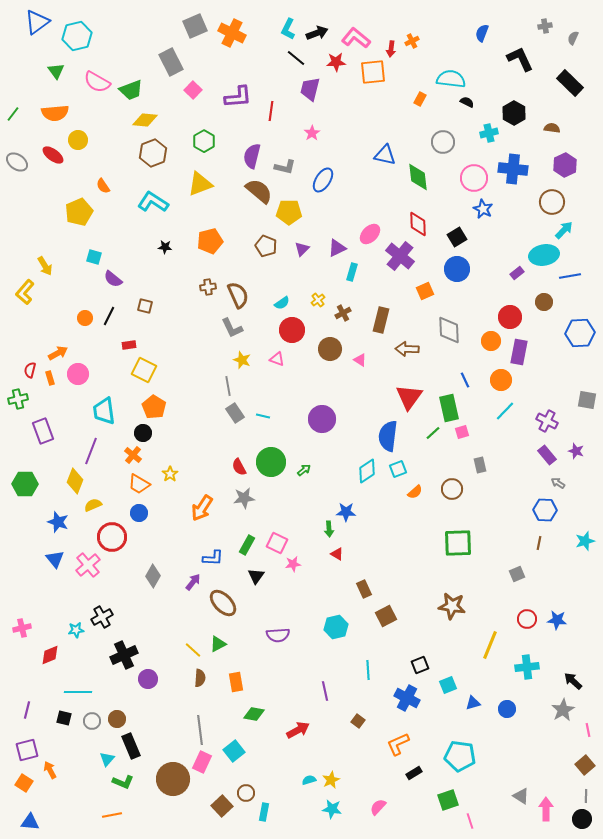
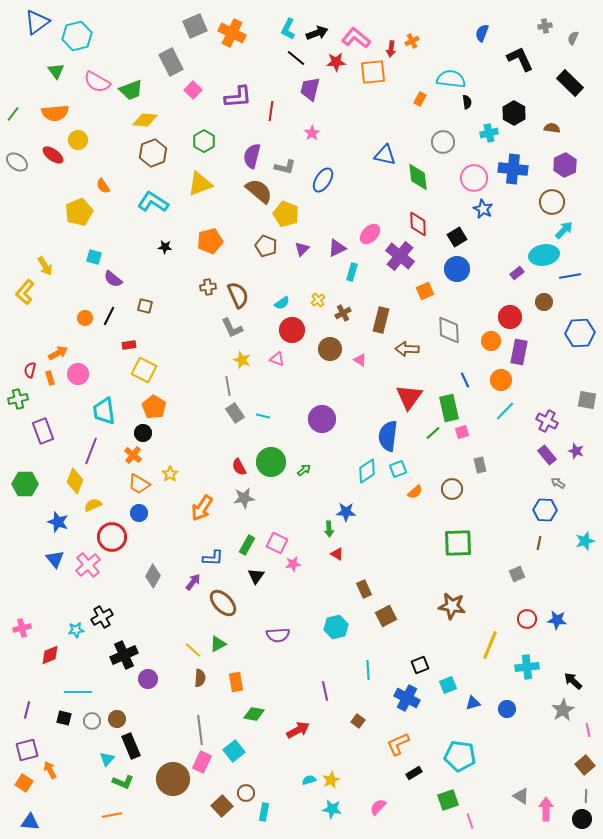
black semicircle at (467, 102): rotated 56 degrees clockwise
yellow pentagon at (289, 212): moved 3 px left, 2 px down; rotated 20 degrees clockwise
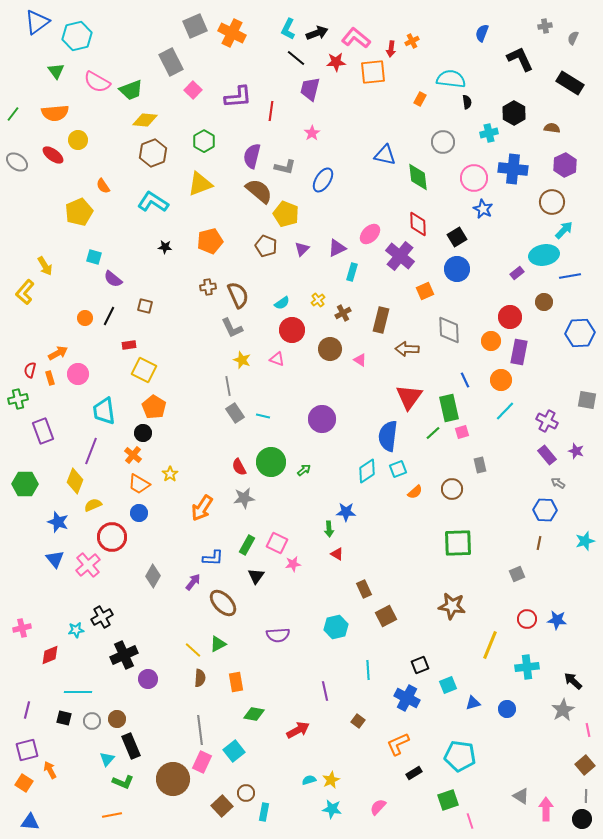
black rectangle at (570, 83): rotated 12 degrees counterclockwise
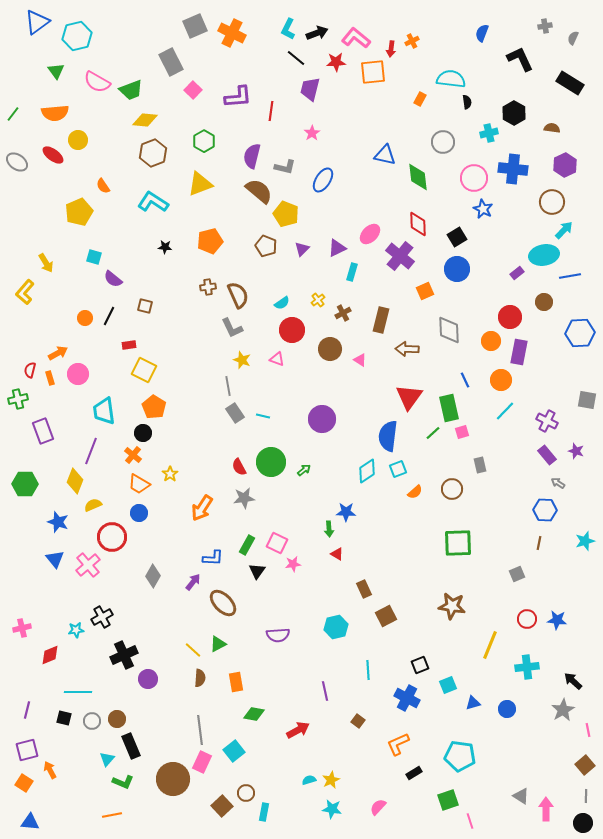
yellow arrow at (45, 266): moved 1 px right, 3 px up
black triangle at (256, 576): moved 1 px right, 5 px up
black circle at (582, 819): moved 1 px right, 4 px down
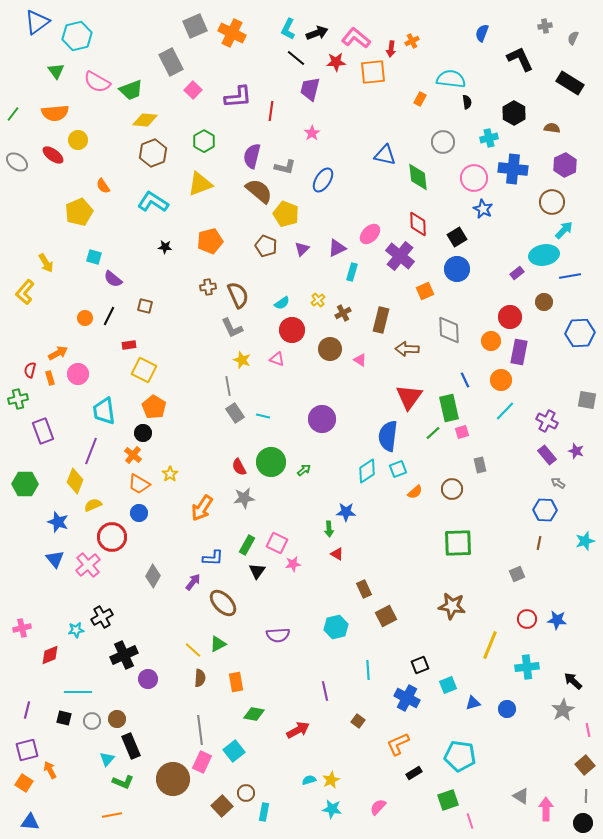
cyan cross at (489, 133): moved 5 px down
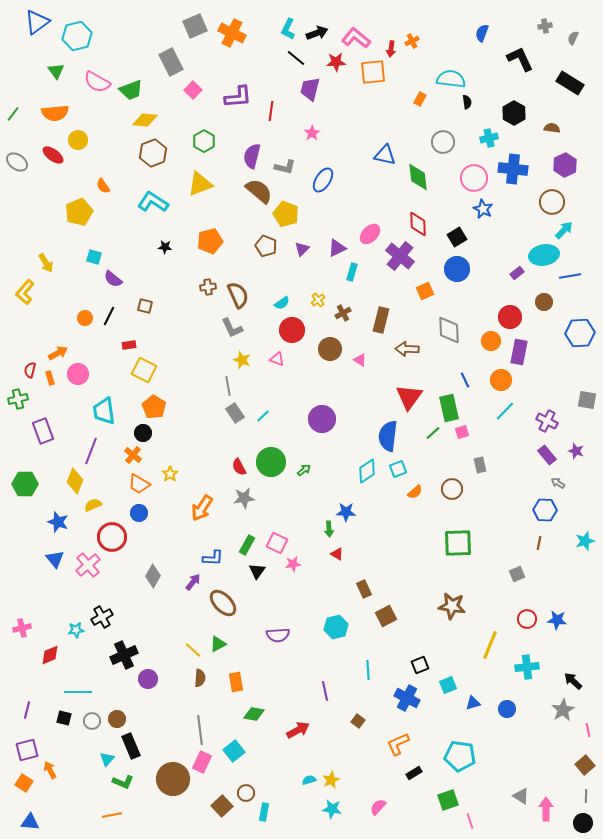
cyan line at (263, 416): rotated 56 degrees counterclockwise
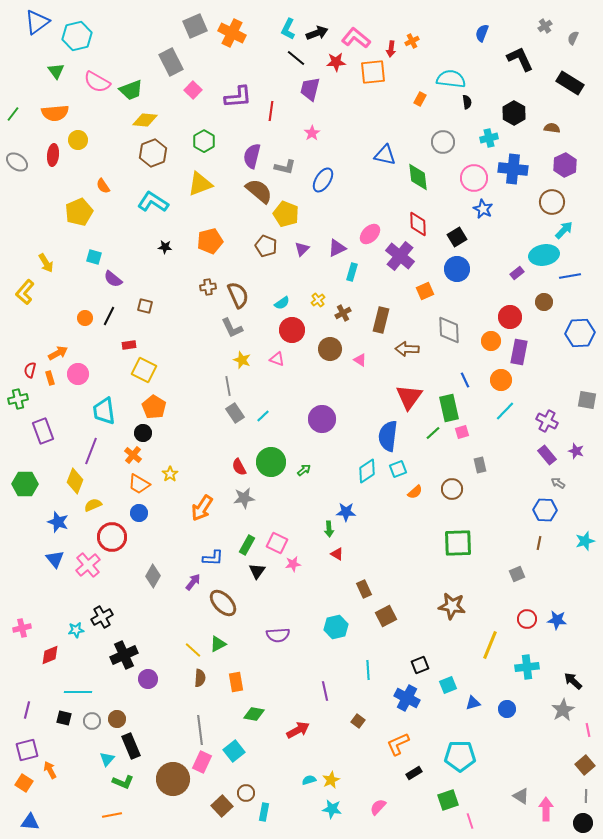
gray cross at (545, 26): rotated 24 degrees counterclockwise
red ellipse at (53, 155): rotated 60 degrees clockwise
cyan pentagon at (460, 756): rotated 8 degrees counterclockwise
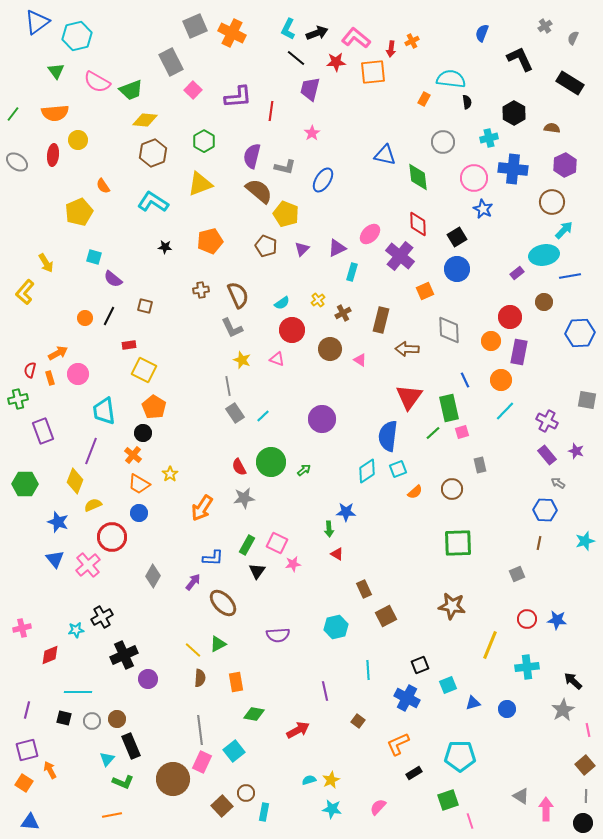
orange rectangle at (420, 99): moved 4 px right
brown cross at (208, 287): moved 7 px left, 3 px down
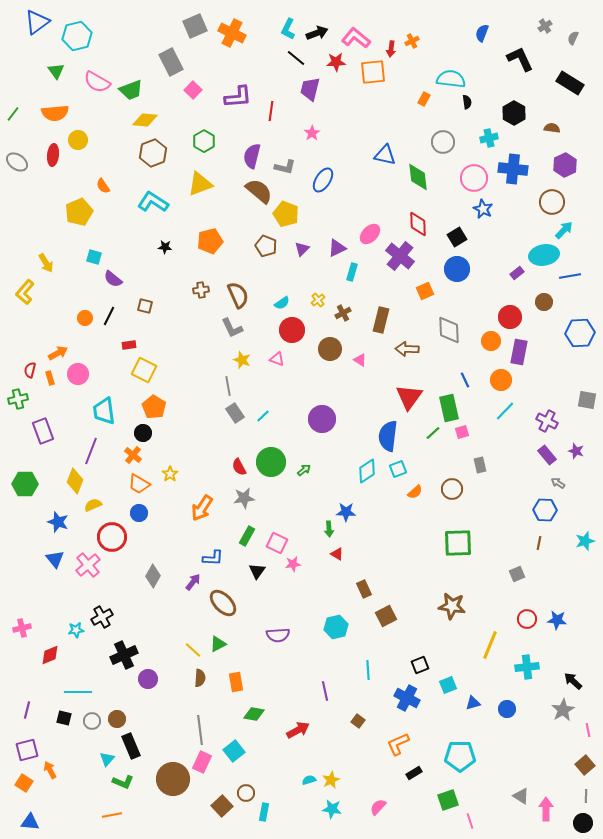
green rectangle at (247, 545): moved 9 px up
